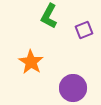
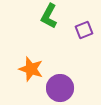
orange star: moved 7 px down; rotated 15 degrees counterclockwise
purple circle: moved 13 px left
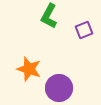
orange star: moved 2 px left
purple circle: moved 1 px left
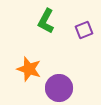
green L-shape: moved 3 px left, 5 px down
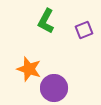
purple circle: moved 5 px left
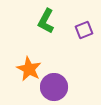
orange star: rotated 10 degrees clockwise
purple circle: moved 1 px up
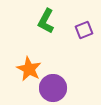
purple circle: moved 1 px left, 1 px down
